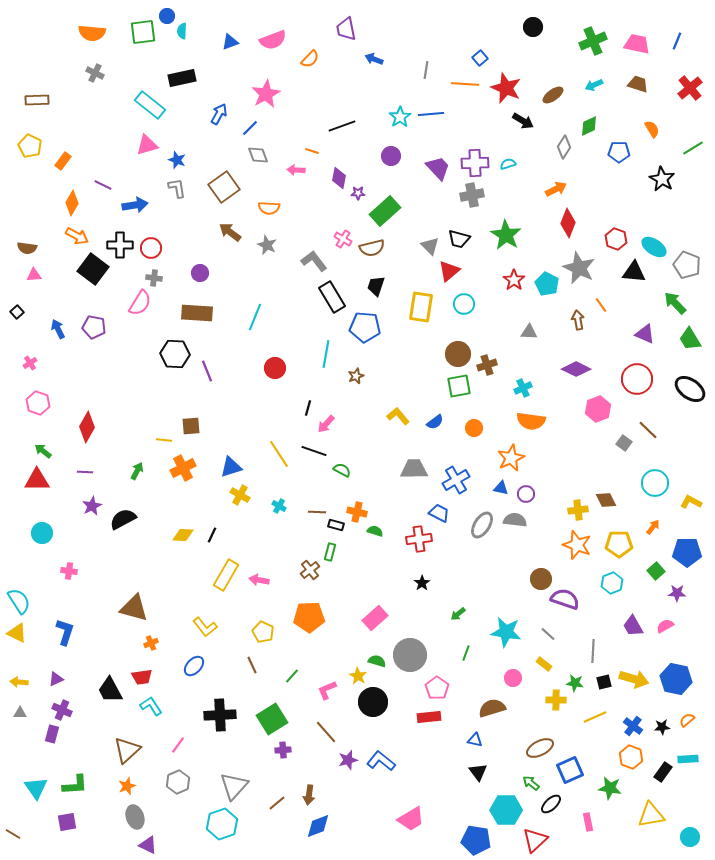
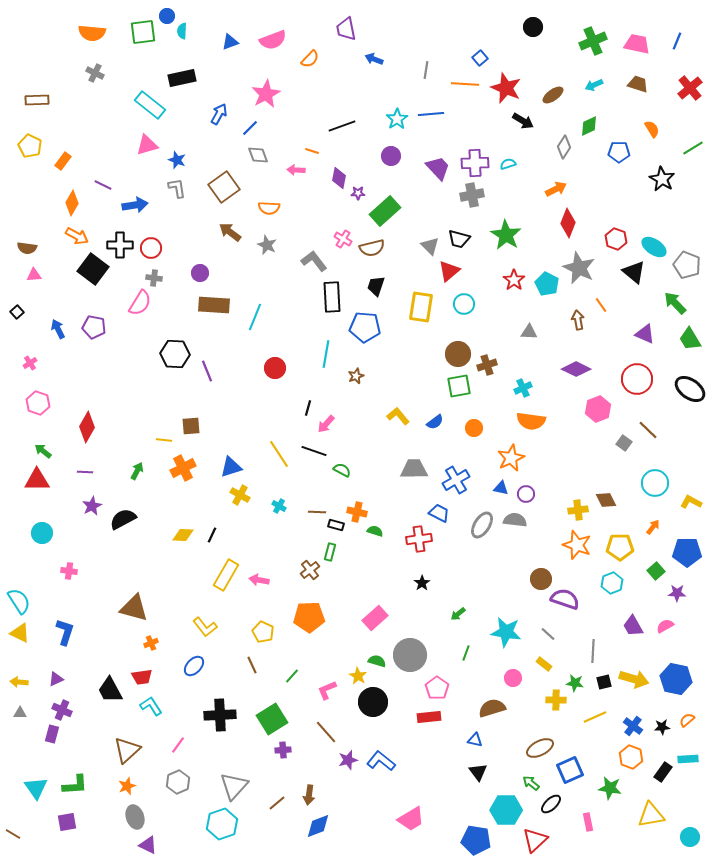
cyan star at (400, 117): moved 3 px left, 2 px down
black triangle at (634, 272): rotated 35 degrees clockwise
black rectangle at (332, 297): rotated 28 degrees clockwise
brown rectangle at (197, 313): moved 17 px right, 8 px up
yellow pentagon at (619, 544): moved 1 px right, 3 px down
yellow triangle at (17, 633): moved 3 px right
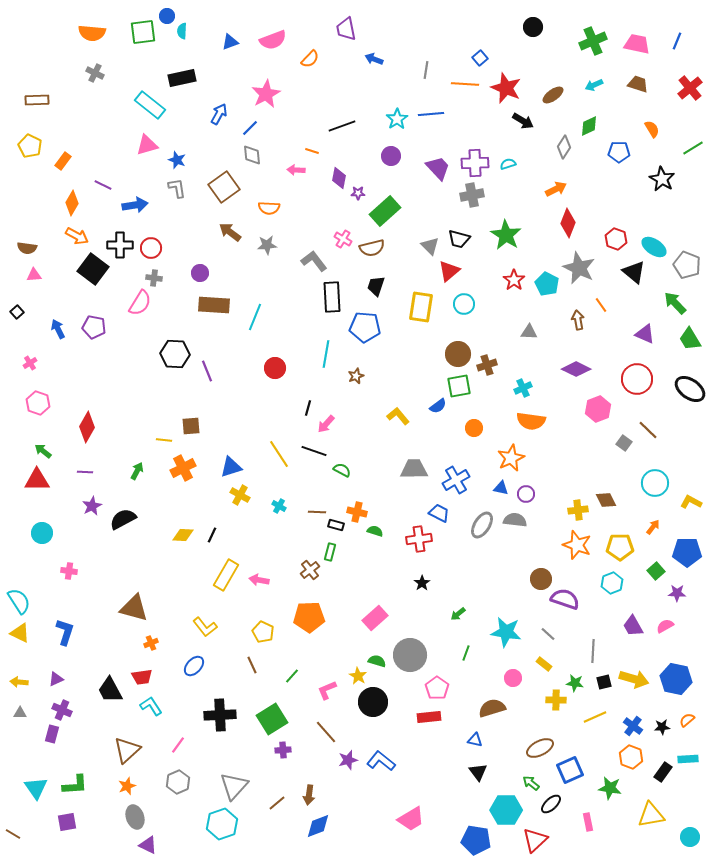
gray diamond at (258, 155): moved 6 px left; rotated 15 degrees clockwise
gray star at (267, 245): rotated 30 degrees counterclockwise
blue semicircle at (435, 422): moved 3 px right, 16 px up
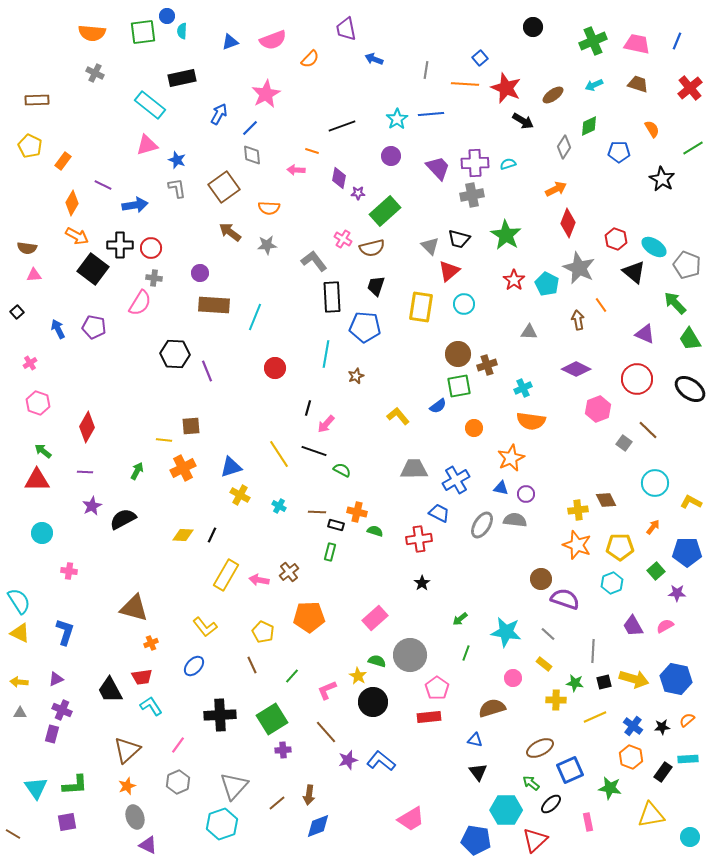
brown cross at (310, 570): moved 21 px left, 2 px down
green arrow at (458, 614): moved 2 px right, 5 px down
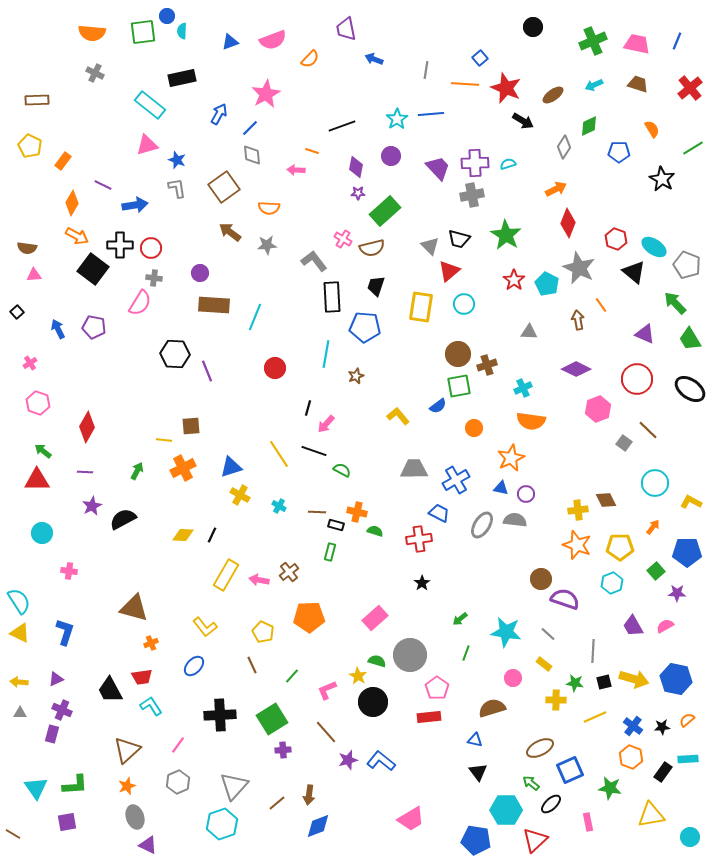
purple diamond at (339, 178): moved 17 px right, 11 px up
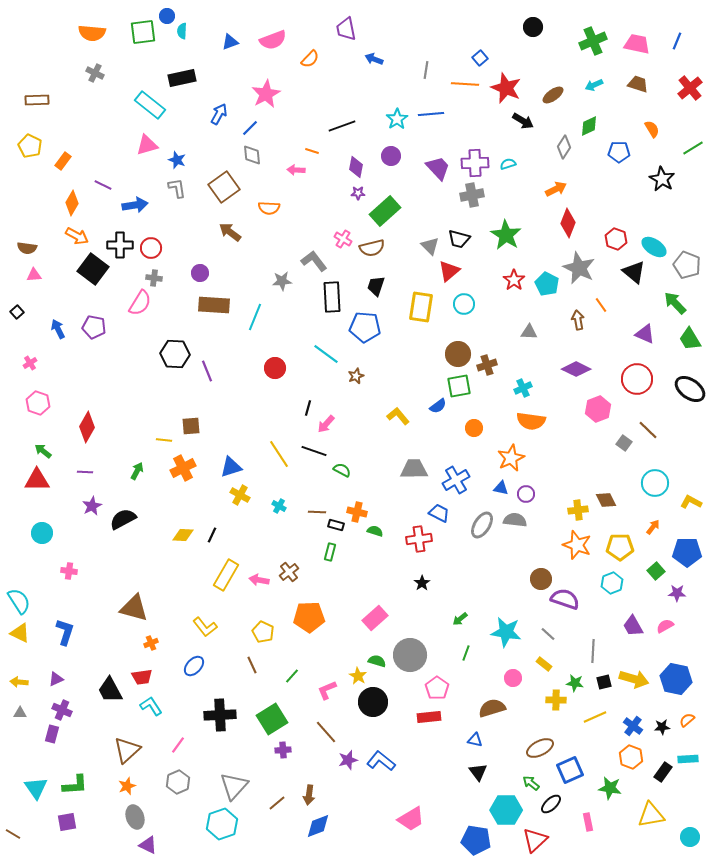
gray star at (267, 245): moved 15 px right, 36 px down
cyan line at (326, 354): rotated 64 degrees counterclockwise
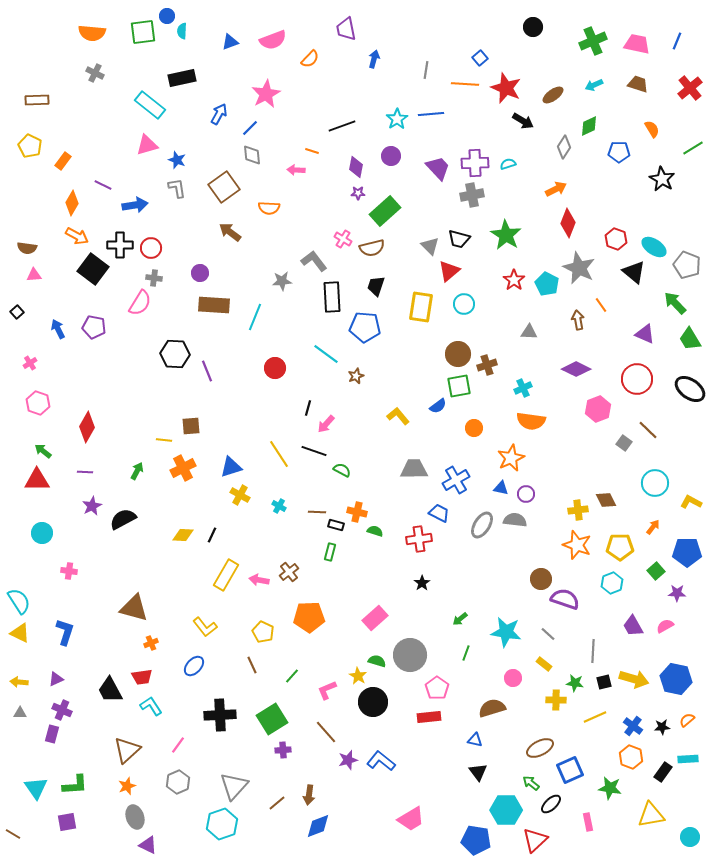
blue arrow at (374, 59): rotated 84 degrees clockwise
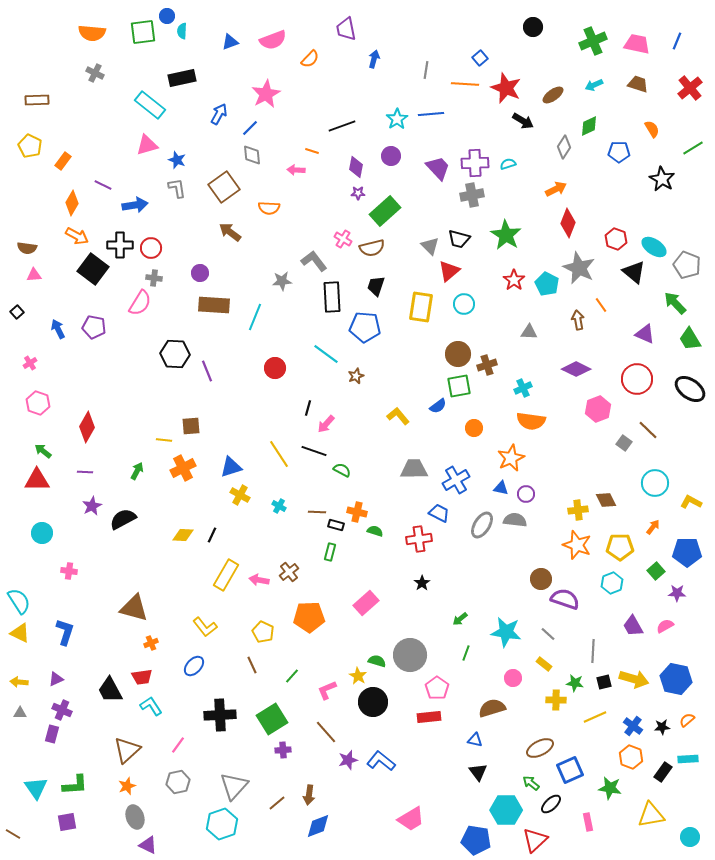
pink rectangle at (375, 618): moved 9 px left, 15 px up
gray hexagon at (178, 782): rotated 10 degrees clockwise
